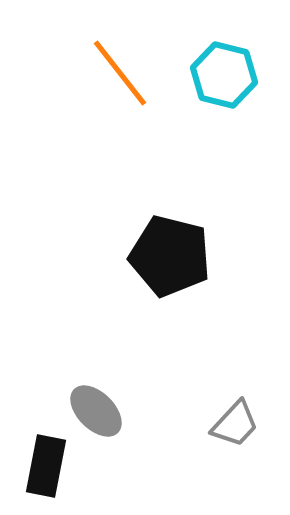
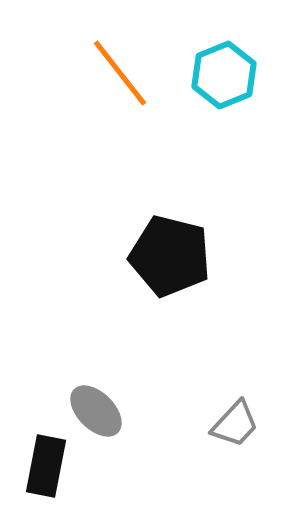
cyan hexagon: rotated 24 degrees clockwise
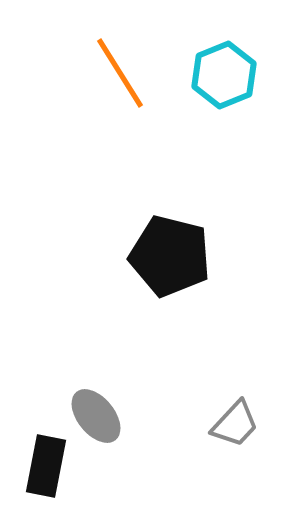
orange line: rotated 6 degrees clockwise
gray ellipse: moved 5 px down; rotated 6 degrees clockwise
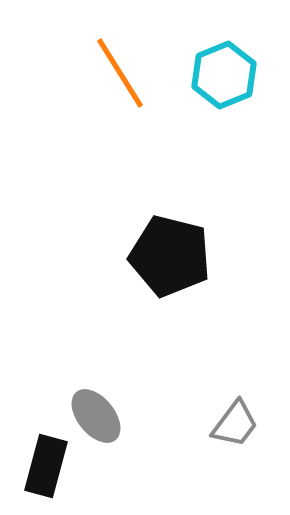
gray trapezoid: rotated 6 degrees counterclockwise
black rectangle: rotated 4 degrees clockwise
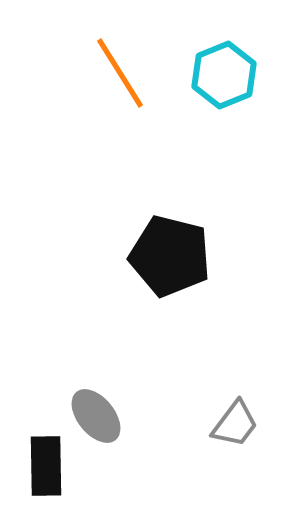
black rectangle: rotated 16 degrees counterclockwise
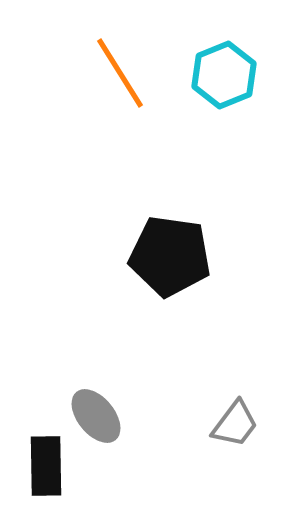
black pentagon: rotated 6 degrees counterclockwise
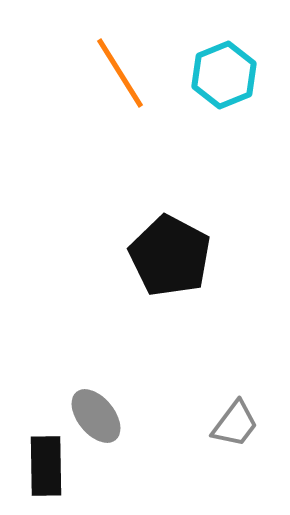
black pentagon: rotated 20 degrees clockwise
